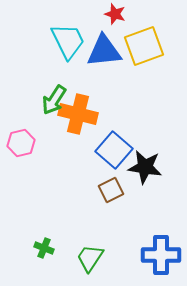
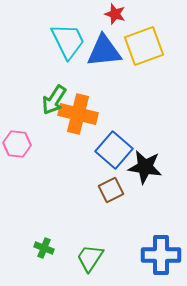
pink hexagon: moved 4 px left, 1 px down; rotated 20 degrees clockwise
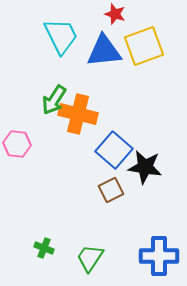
cyan trapezoid: moved 7 px left, 5 px up
blue cross: moved 2 px left, 1 px down
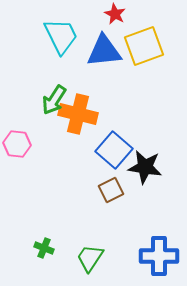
red star: rotated 10 degrees clockwise
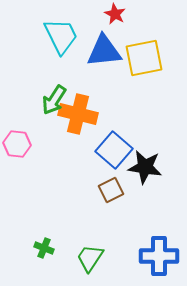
yellow square: moved 12 px down; rotated 9 degrees clockwise
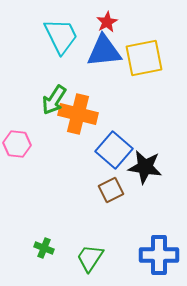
red star: moved 8 px left, 8 px down; rotated 15 degrees clockwise
blue cross: moved 1 px up
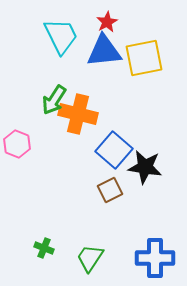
pink hexagon: rotated 16 degrees clockwise
brown square: moved 1 px left
blue cross: moved 4 px left, 3 px down
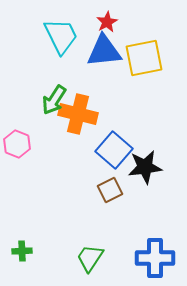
black star: rotated 16 degrees counterclockwise
green cross: moved 22 px left, 3 px down; rotated 24 degrees counterclockwise
